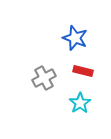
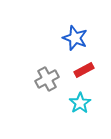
red rectangle: moved 1 px right, 1 px up; rotated 42 degrees counterclockwise
gray cross: moved 3 px right, 1 px down
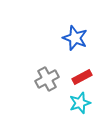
red rectangle: moved 2 px left, 7 px down
cyan star: rotated 15 degrees clockwise
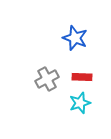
red rectangle: rotated 30 degrees clockwise
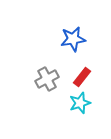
blue star: moved 2 px left, 1 px down; rotated 30 degrees counterclockwise
red rectangle: rotated 54 degrees counterclockwise
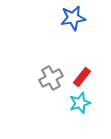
blue star: moved 21 px up
gray cross: moved 4 px right, 1 px up
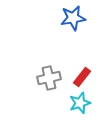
gray cross: moved 2 px left; rotated 15 degrees clockwise
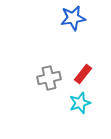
red rectangle: moved 1 px right, 3 px up
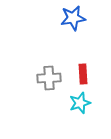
red rectangle: rotated 42 degrees counterclockwise
gray cross: rotated 10 degrees clockwise
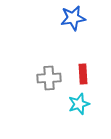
cyan star: moved 1 px left, 1 px down
